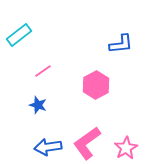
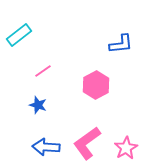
blue arrow: moved 2 px left; rotated 12 degrees clockwise
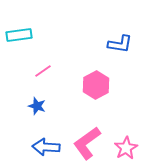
cyan rectangle: rotated 30 degrees clockwise
blue L-shape: moved 1 px left; rotated 15 degrees clockwise
blue star: moved 1 px left, 1 px down
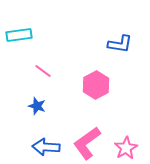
pink line: rotated 72 degrees clockwise
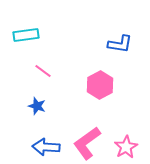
cyan rectangle: moved 7 px right
pink hexagon: moved 4 px right
pink star: moved 1 px up
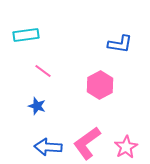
blue arrow: moved 2 px right
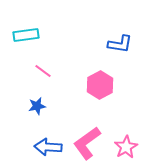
blue star: rotated 30 degrees counterclockwise
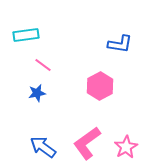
pink line: moved 6 px up
pink hexagon: moved 1 px down
blue star: moved 13 px up
blue arrow: moved 5 px left; rotated 32 degrees clockwise
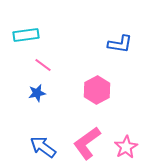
pink hexagon: moved 3 px left, 4 px down
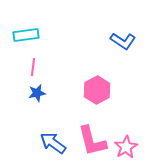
blue L-shape: moved 3 px right, 3 px up; rotated 25 degrees clockwise
pink line: moved 10 px left, 2 px down; rotated 60 degrees clockwise
pink L-shape: moved 5 px right, 2 px up; rotated 68 degrees counterclockwise
blue arrow: moved 10 px right, 4 px up
